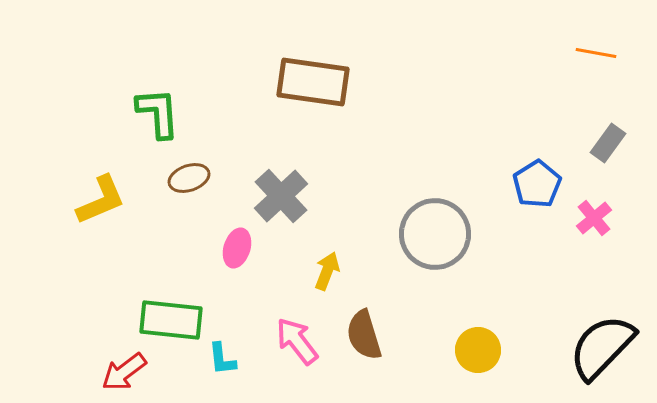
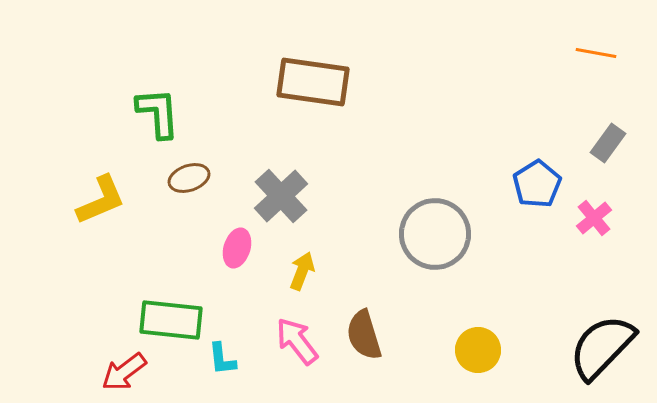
yellow arrow: moved 25 px left
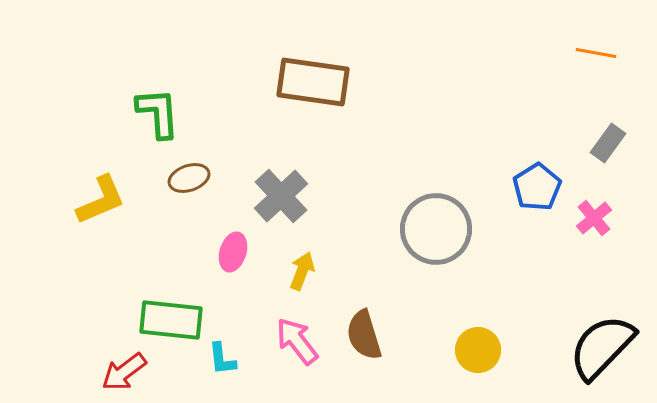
blue pentagon: moved 3 px down
gray circle: moved 1 px right, 5 px up
pink ellipse: moved 4 px left, 4 px down
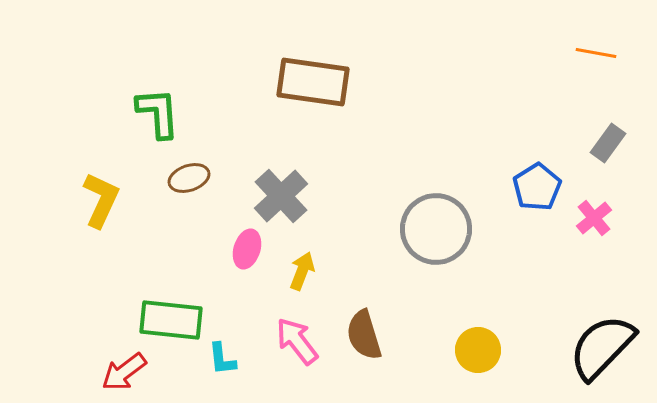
yellow L-shape: rotated 42 degrees counterclockwise
pink ellipse: moved 14 px right, 3 px up
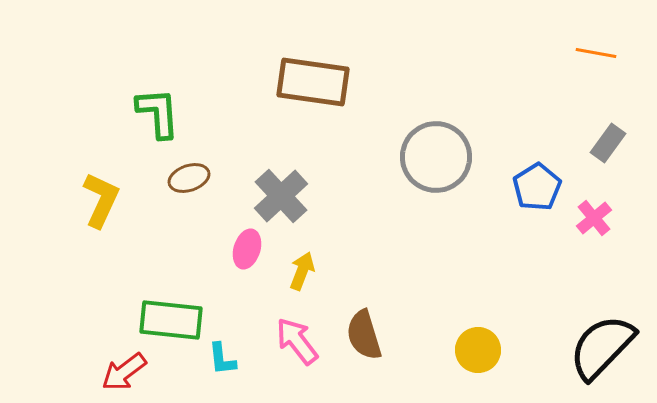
gray circle: moved 72 px up
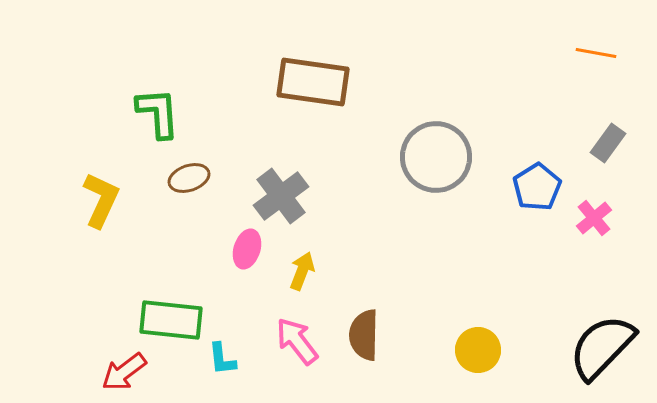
gray cross: rotated 6 degrees clockwise
brown semicircle: rotated 18 degrees clockwise
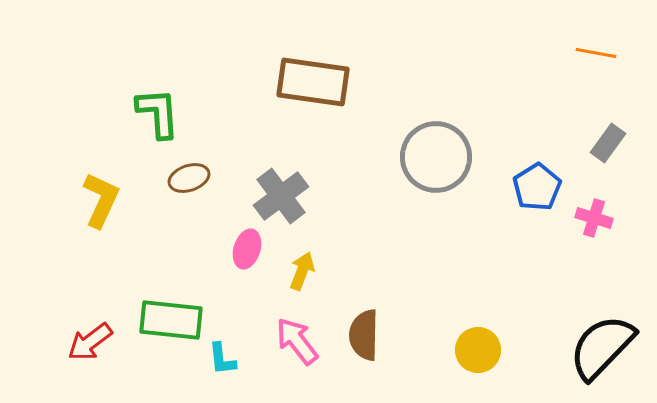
pink cross: rotated 33 degrees counterclockwise
red arrow: moved 34 px left, 30 px up
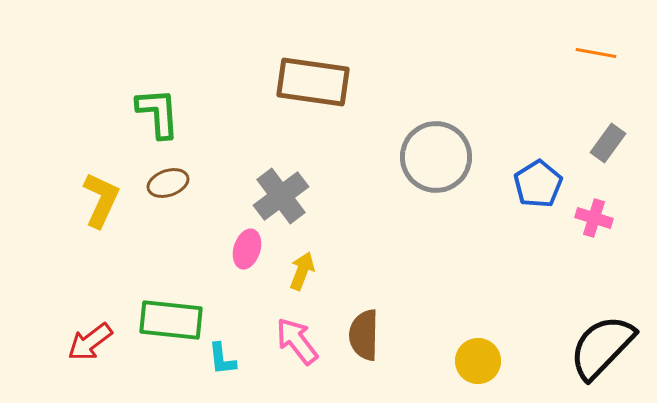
brown ellipse: moved 21 px left, 5 px down
blue pentagon: moved 1 px right, 3 px up
yellow circle: moved 11 px down
